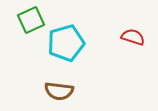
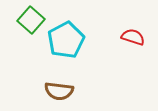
green square: rotated 24 degrees counterclockwise
cyan pentagon: moved 3 px up; rotated 12 degrees counterclockwise
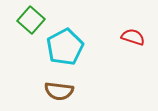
cyan pentagon: moved 1 px left, 7 px down
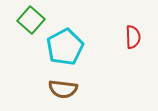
red semicircle: rotated 70 degrees clockwise
brown semicircle: moved 4 px right, 2 px up
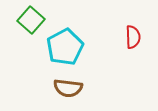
brown semicircle: moved 5 px right, 1 px up
